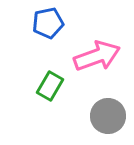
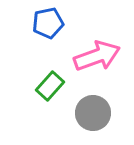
green rectangle: rotated 12 degrees clockwise
gray circle: moved 15 px left, 3 px up
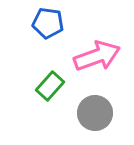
blue pentagon: rotated 20 degrees clockwise
gray circle: moved 2 px right
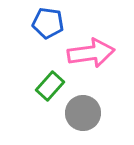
pink arrow: moved 6 px left, 3 px up; rotated 12 degrees clockwise
gray circle: moved 12 px left
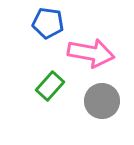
pink arrow: rotated 18 degrees clockwise
gray circle: moved 19 px right, 12 px up
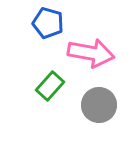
blue pentagon: rotated 8 degrees clockwise
gray circle: moved 3 px left, 4 px down
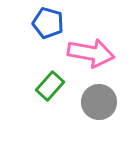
gray circle: moved 3 px up
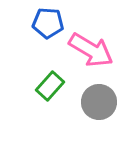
blue pentagon: rotated 12 degrees counterclockwise
pink arrow: moved 3 px up; rotated 21 degrees clockwise
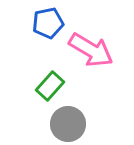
blue pentagon: rotated 16 degrees counterclockwise
gray circle: moved 31 px left, 22 px down
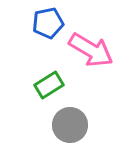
green rectangle: moved 1 px left, 1 px up; rotated 16 degrees clockwise
gray circle: moved 2 px right, 1 px down
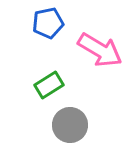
pink arrow: moved 9 px right
